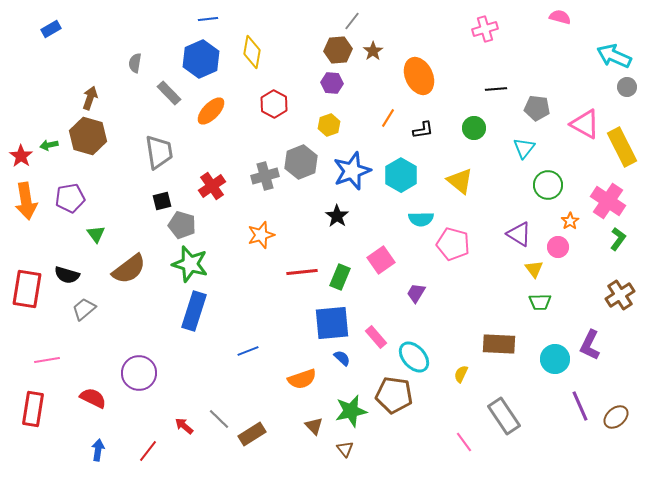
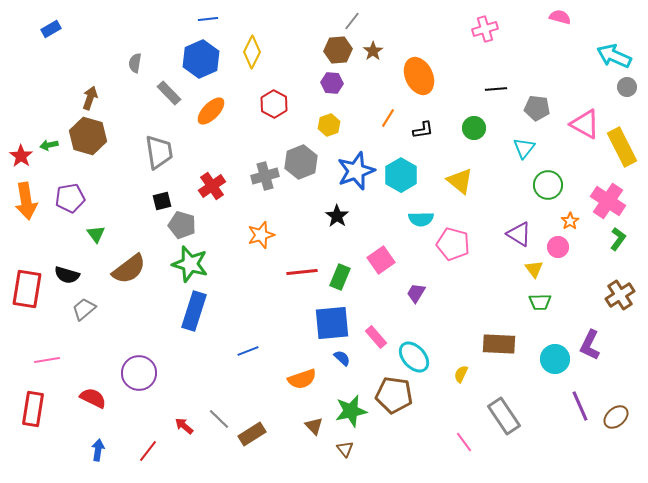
yellow diamond at (252, 52): rotated 16 degrees clockwise
blue star at (352, 171): moved 4 px right
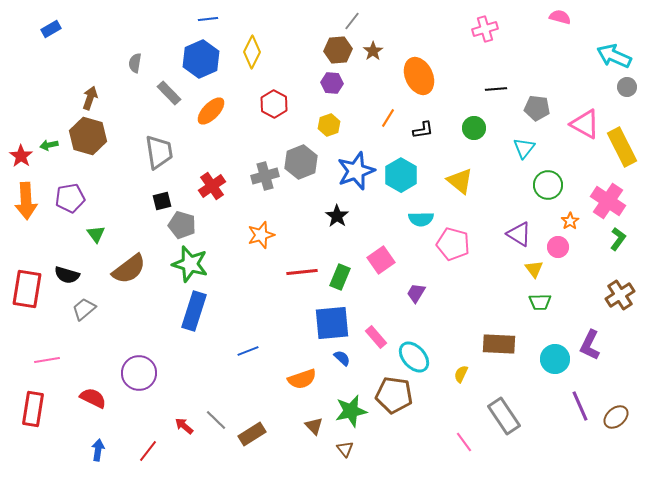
orange arrow at (26, 201): rotated 6 degrees clockwise
gray line at (219, 419): moved 3 px left, 1 px down
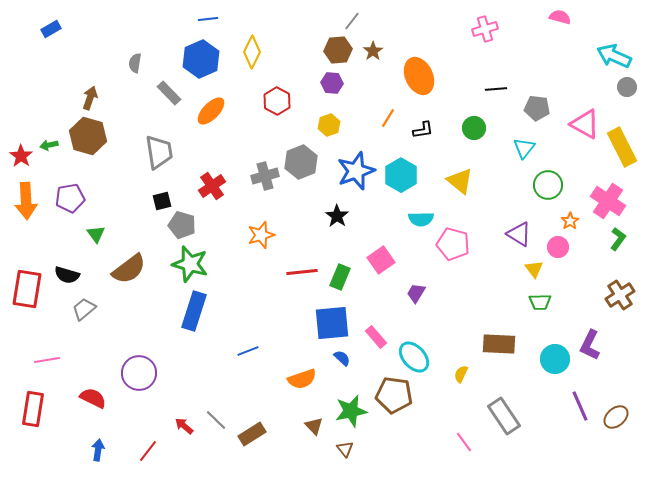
red hexagon at (274, 104): moved 3 px right, 3 px up
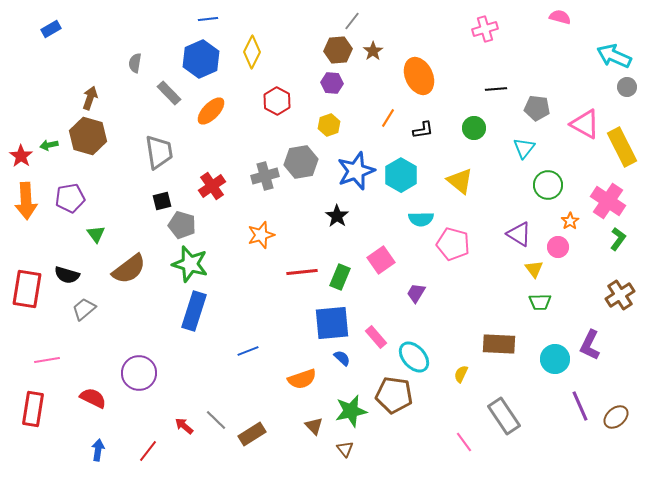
gray hexagon at (301, 162): rotated 12 degrees clockwise
